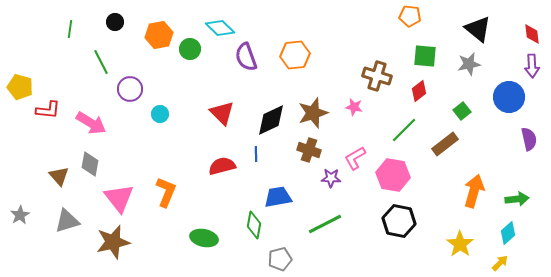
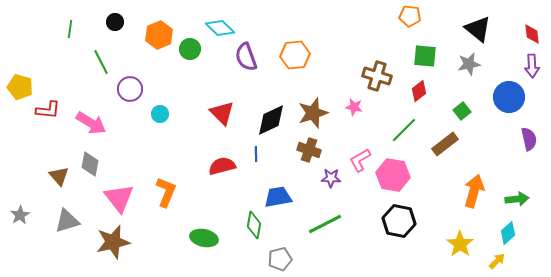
orange hexagon at (159, 35): rotated 12 degrees counterclockwise
pink L-shape at (355, 158): moved 5 px right, 2 px down
yellow arrow at (500, 263): moved 3 px left, 2 px up
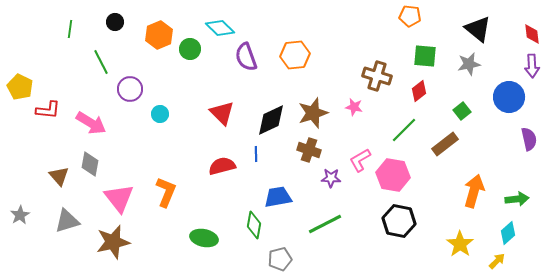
yellow pentagon at (20, 87): rotated 10 degrees clockwise
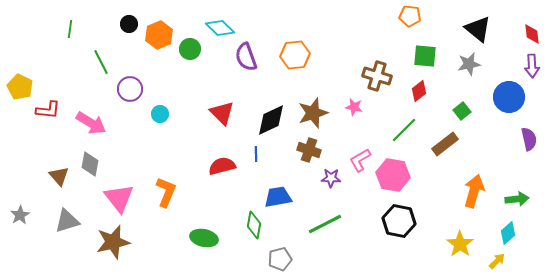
black circle at (115, 22): moved 14 px right, 2 px down
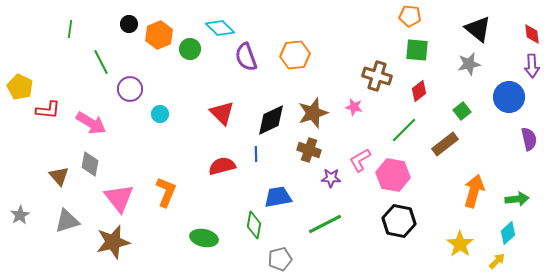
green square at (425, 56): moved 8 px left, 6 px up
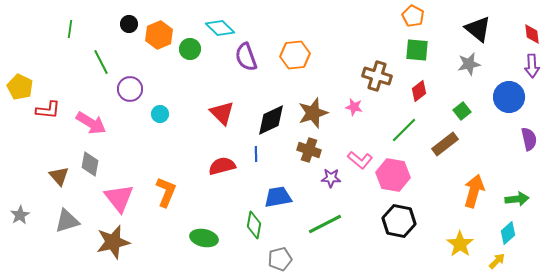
orange pentagon at (410, 16): moved 3 px right; rotated 20 degrees clockwise
pink L-shape at (360, 160): rotated 110 degrees counterclockwise
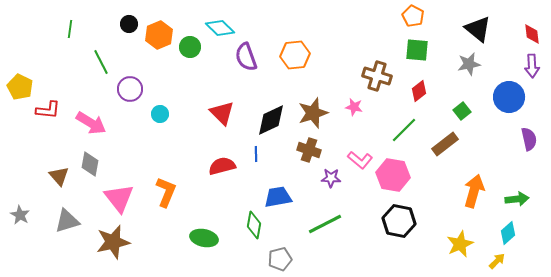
green circle at (190, 49): moved 2 px up
gray star at (20, 215): rotated 12 degrees counterclockwise
yellow star at (460, 244): rotated 12 degrees clockwise
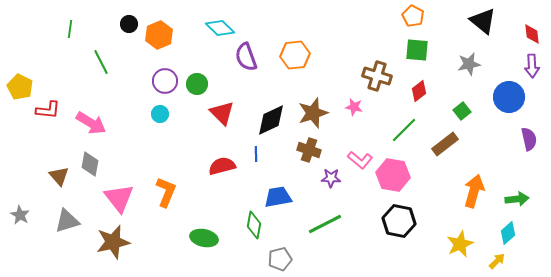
black triangle at (478, 29): moved 5 px right, 8 px up
green circle at (190, 47): moved 7 px right, 37 px down
purple circle at (130, 89): moved 35 px right, 8 px up
